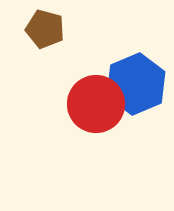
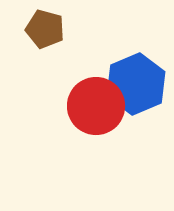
red circle: moved 2 px down
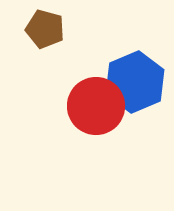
blue hexagon: moved 1 px left, 2 px up
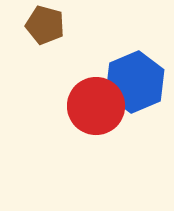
brown pentagon: moved 4 px up
